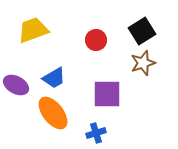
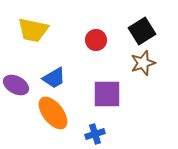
yellow trapezoid: rotated 148 degrees counterclockwise
blue cross: moved 1 px left, 1 px down
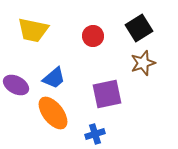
black square: moved 3 px left, 3 px up
red circle: moved 3 px left, 4 px up
blue trapezoid: rotated 10 degrees counterclockwise
purple square: rotated 12 degrees counterclockwise
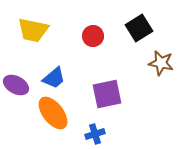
brown star: moved 18 px right; rotated 30 degrees clockwise
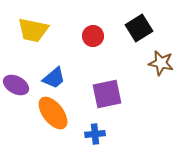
blue cross: rotated 12 degrees clockwise
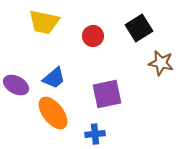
yellow trapezoid: moved 11 px right, 8 px up
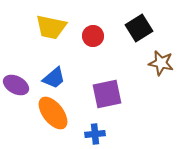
yellow trapezoid: moved 7 px right, 5 px down
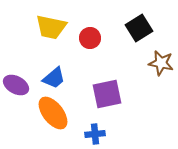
red circle: moved 3 px left, 2 px down
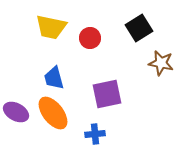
blue trapezoid: rotated 115 degrees clockwise
purple ellipse: moved 27 px down
